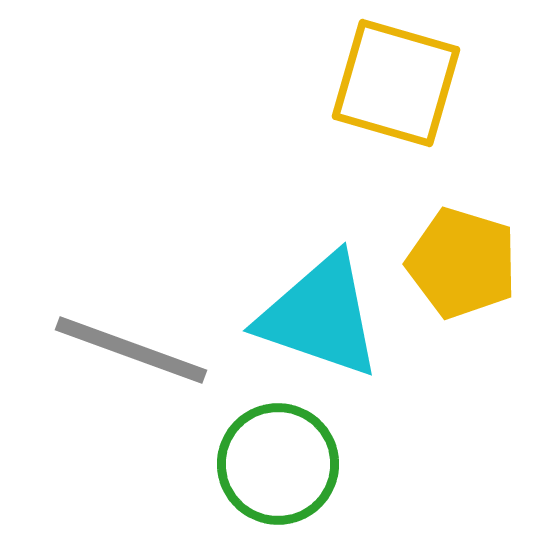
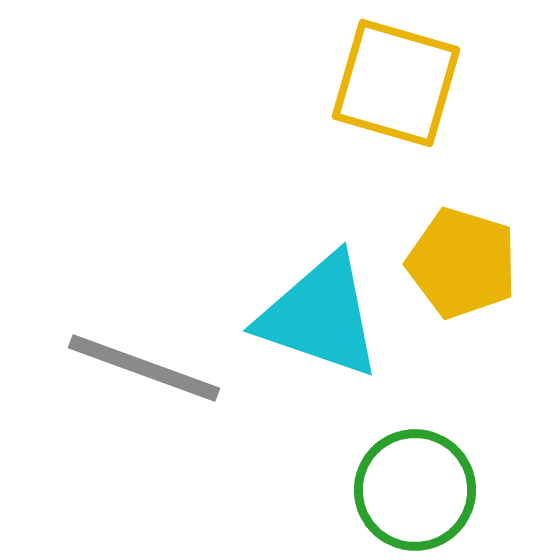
gray line: moved 13 px right, 18 px down
green circle: moved 137 px right, 26 px down
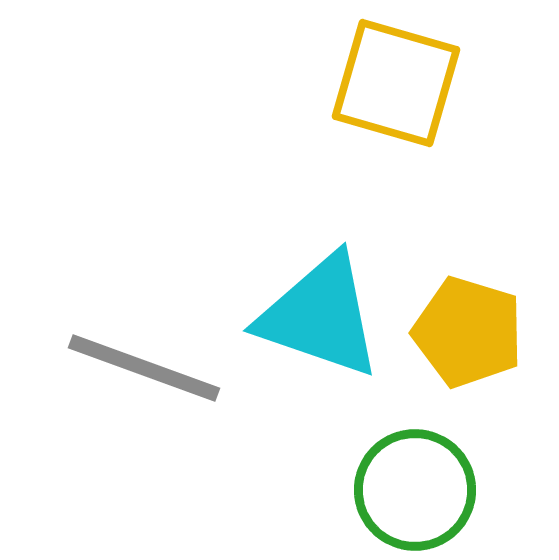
yellow pentagon: moved 6 px right, 69 px down
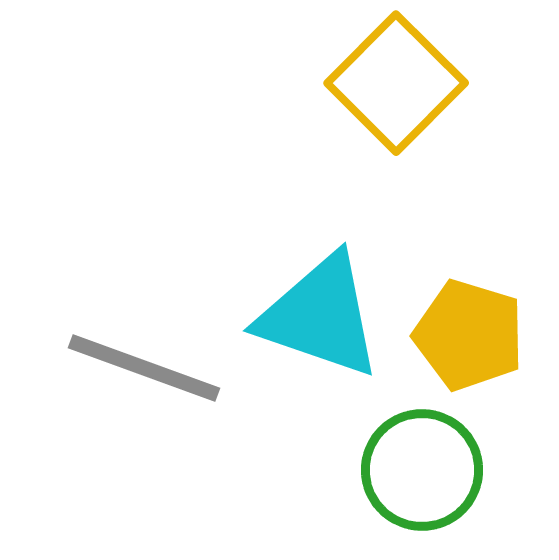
yellow square: rotated 29 degrees clockwise
yellow pentagon: moved 1 px right, 3 px down
green circle: moved 7 px right, 20 px up
